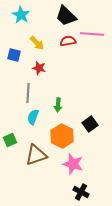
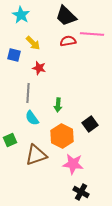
yellow arrow: moved 4 px left
cyan semicircle: moved 1 px left, 1 px down; rotated 56 degrees counterclockwise
pink star: rotated 10 degrees counterclockwise
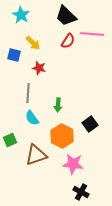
red semicircle: rotated 133 degrees clockwise
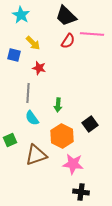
black cross: rotated 21 degrees counterclockwise
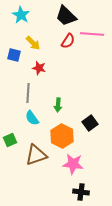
black square: moved 1 px up
